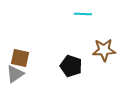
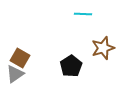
brown star: moved 1 px left, 2 px up; rotated 15 degrees counterclockwise
brown square: rotated 18 degrees clockwise
black pentagon: rotated 20 degrees clockwise
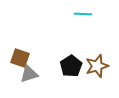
brown star: moved 6 px left, 18 px down
brown square: rotated 12 degrees counterclockwise
gray triangle: moved 14 px right; rotated 18 degrees clockwise
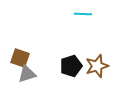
black pentagon: rotated 15 degrees clockwise
gray triangle: moved 2 px left
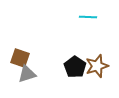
cyan line: moved 5 px right, 3 px down
black pentagon: moved 4 px right, 1 px down; rotated 20 degrees counterclockwise
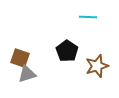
black pentagon: moved 8 px left, 16 px up
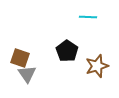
gray triangle: rotated 48 degrees counterclockwise
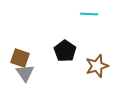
cyan line: moved 1 px right, 3 px up
black pentagon: moved 2 px left
gray triangle: moved 2 px left, 1 px up
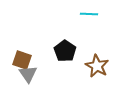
brown square: moved 2 px right, 2 px down
brown star: rotated 25 degrees counterclockwise
gray triangle: moved 3 px right, 1 px down
